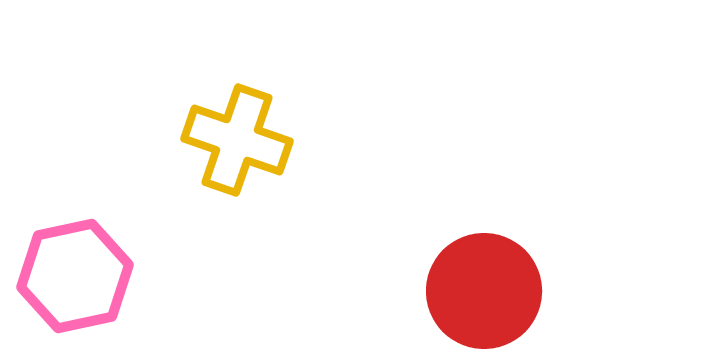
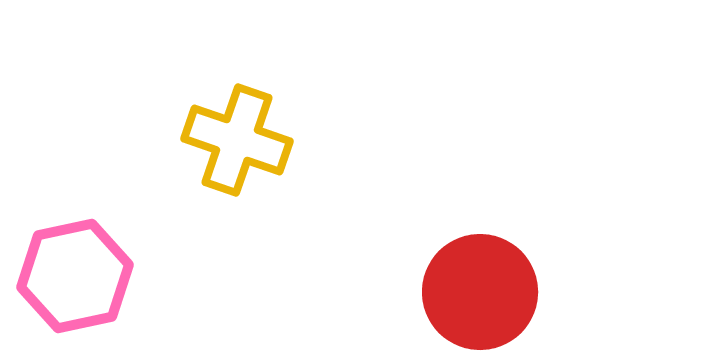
red circle: moved 4 px left, 1 px down
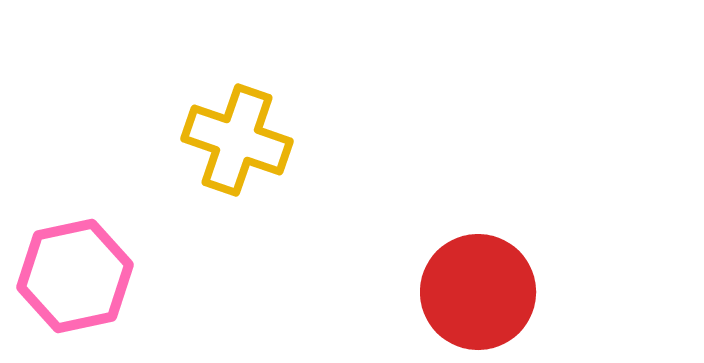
red circle: moved 2 px left
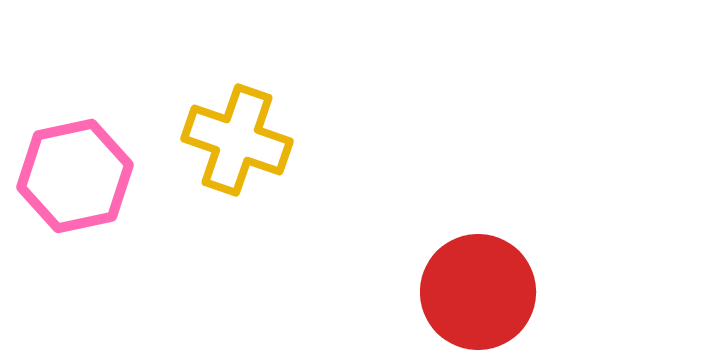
pink hexagon: moved 100 px up
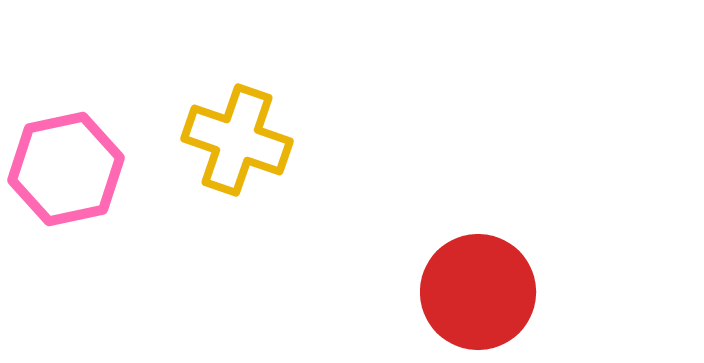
pink hexagon: moved 9 px left, 7 px up
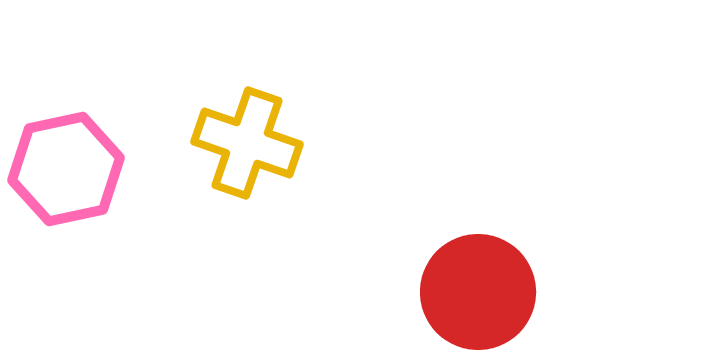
yellow cross: moved 10 px right, 3 px down
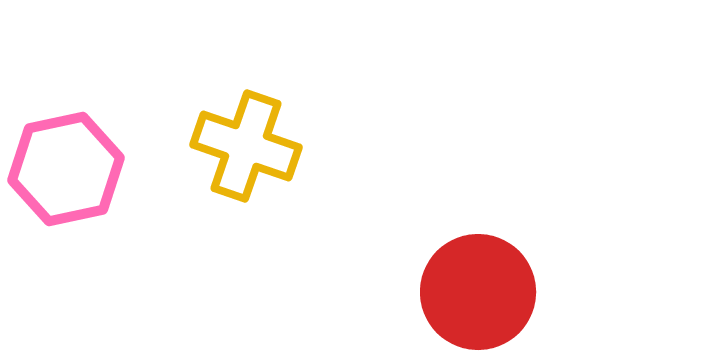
yellow cross: moved 1 px left, 3 px down
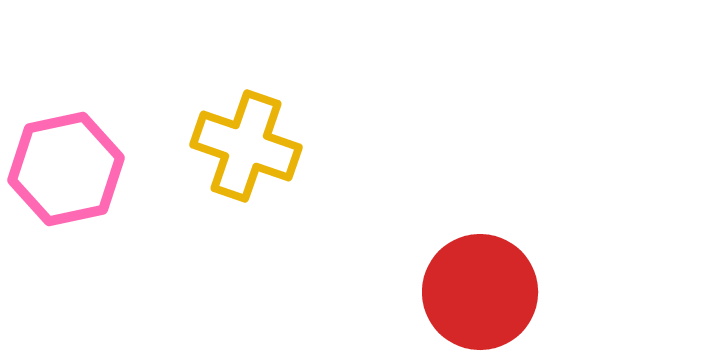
red circle: moved 2 px right
